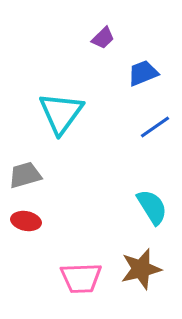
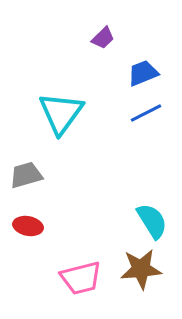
blue line: moved 9 px left, 14 px up; rotated 8 degrees clockwise
gray trapezoid: moved 1 px right
cyan semicircle: moved 14 px down
red ellipse: moved 2 px right, 5 px down
brown star: rotated 9 degrees clockwise
pink trapezoid: rotated 12 degrees counterclockwise
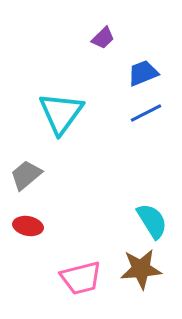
gray trapezoid: rotated 24 degrees counterclockwise
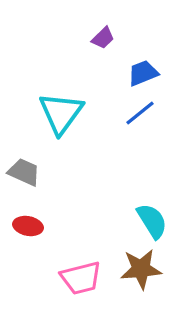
blue line: moved 6 px left; rotated 12 degrees counterclockwise
gray trapezoid: moved 2 px left, 3 px up; rotated 64 degrees clockwise
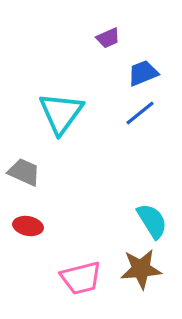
purple trapezoid: moved 5 px right; rotated 20 degrees clockwise
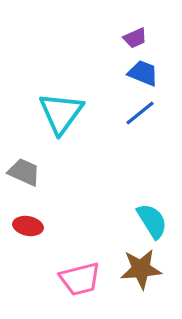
purple trapezoid: moved 27 px right
blue trapezoid: rotated 44 degrees clockwise
pink trapezoid: moved 1 px left, 1 px down
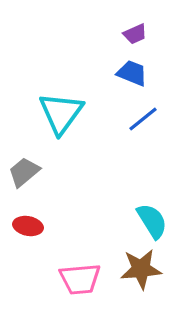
purple trapezoid: moved 4 px up
blue trapezoid: moved 11 px left
blue line: moved 3 px right, 6 px down
gray trapezoid: rotated 64 degrees counterclockwise
pink trapezoid: rotated 9 degrees clockwise
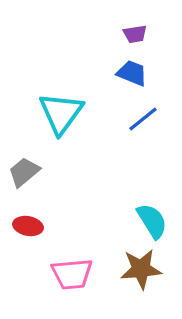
purple trapezoid: rotated 15 degrees clockwise
pink trapezoid: moved 8 px left, 5 px up
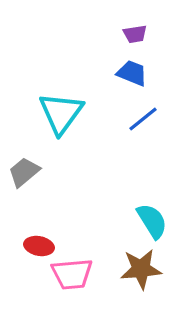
red ellipse: moved 11 px right, 20 px down
